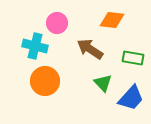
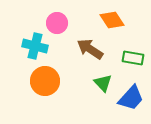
orange diamond: rotated 50 degrees clockwise
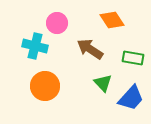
orange circle: moved 5 px down
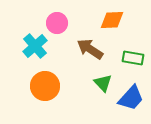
orange diamond: rotated 60 degrees counterclockwise
cyan cross: rotated 35 degrees clockwise
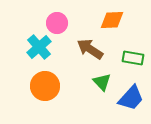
cyan cross: moved 4 px right, 1 px down
green triangle: moved 1 px left, 1 px up
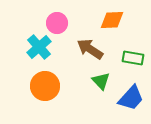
green triangle: moved 1 px left, 1 px up
